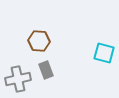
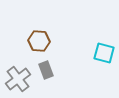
gray cross: rotated 25 degrees counterclockwise
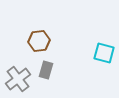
brown hexagon: rotated 10 degrees counterclockwise
gray rectangle: rotated 36 degrees clockwise
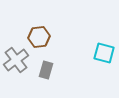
brown hexagon: moved 4 px up
gray cross: moved 2 px left, 19 px up
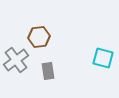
cyan square: moved 1 px left, 5 px down
gray rectangle: moved 2 px right, 1 px down; rotated 24 degrees counterclockwise
